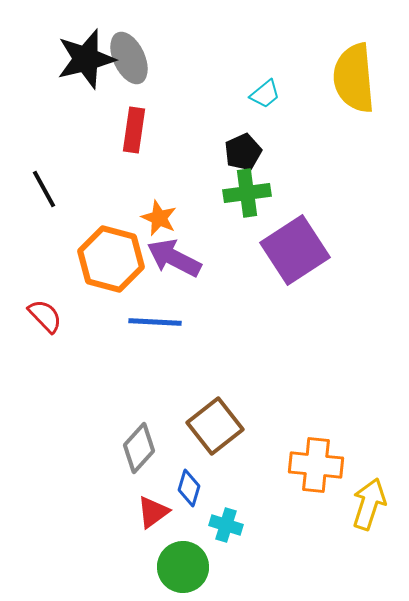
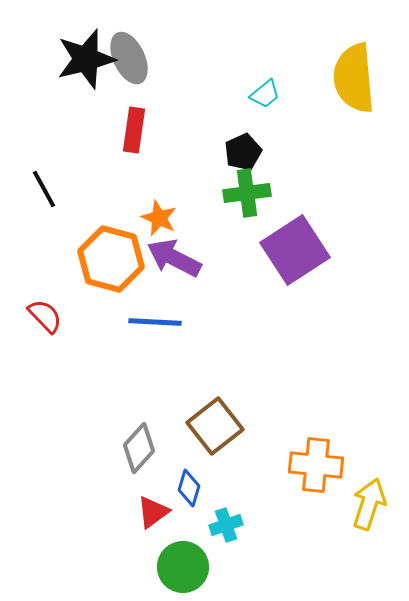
cyan cross: rotated 36 degrees counterclockwise
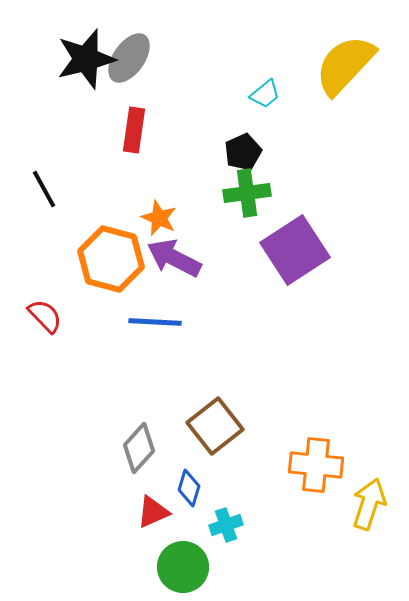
gray ellipse: rotated 60 degrees clockwise
yellow semicircle: moved 9 px left, 13 px up; rotated 48 degrees clockwise
red triangle: rotated 12 degrees clockwise
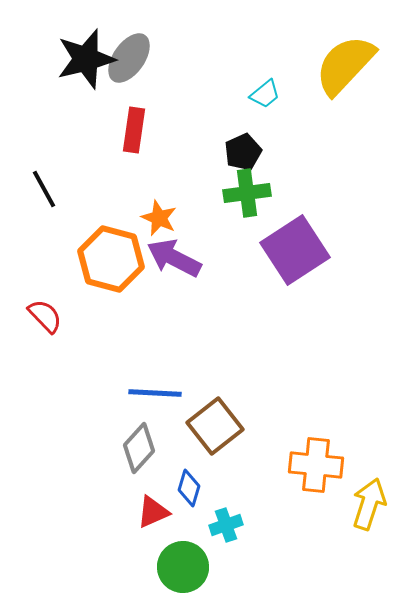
blue line: moved 71 px down
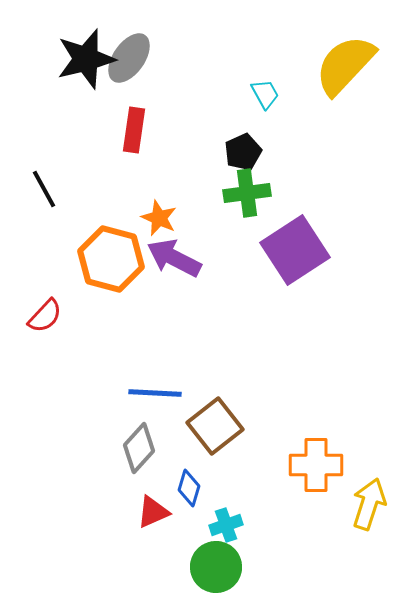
cyan trapezoid: rotated 80 degrees counterclockwise
red semicircle: rotated 87 degrees clockwise
orange cross: rotated 6 degrees counterclockwise
green circle: moved 33 px right
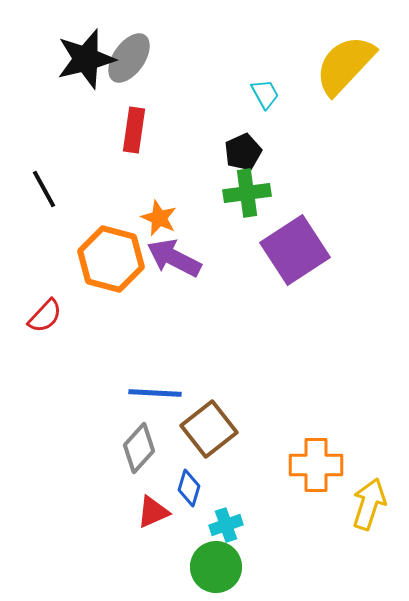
brown square: moved 6 px left, 3 px down
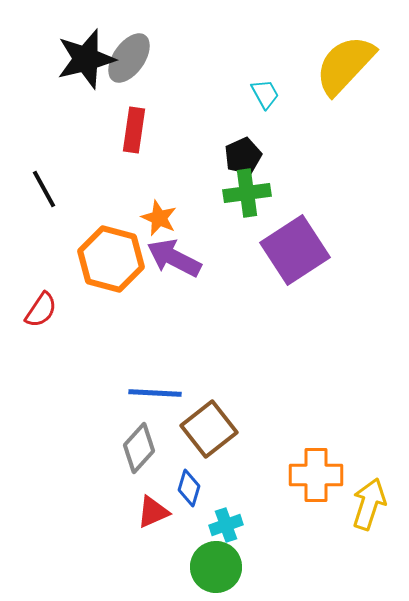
black pentagon: moved 4 px down
red semicircle: moved 4 px left, 6 px up; rotated 9 degrees counterclockwise
orange cross: moved 10 px down
